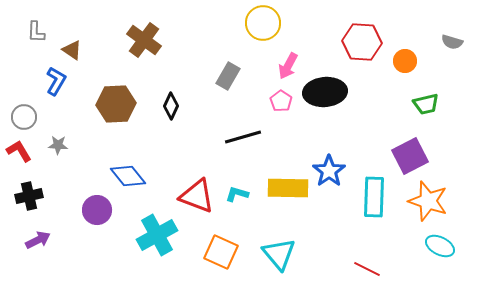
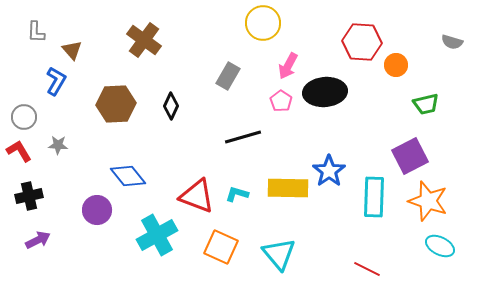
brown triangle: rotated 15 degrees clockwise
orange circle: moved 9 px left, 4 px down
orange square: moved 5 px up
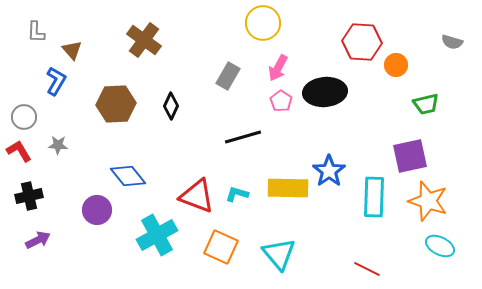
pink arrow: moved 10 px left, 2 px down
purple square: rotated 15 degrees clockwise
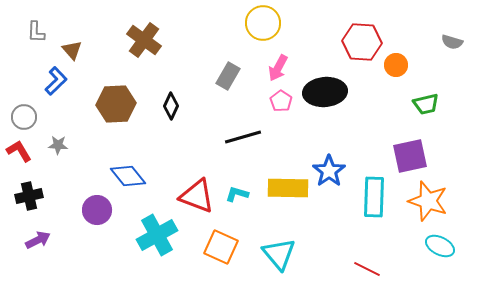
blue L-shape: rotated 16 degrees clockwise
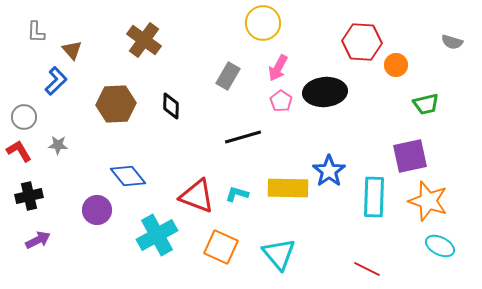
black diamond: rotated 24 degrees counterclockwise
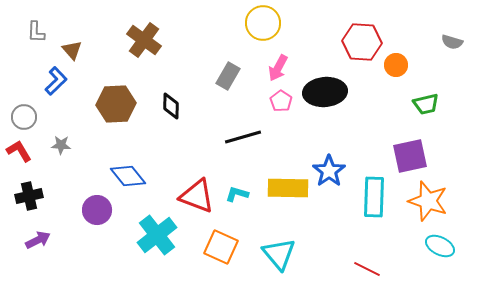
gray star: moved 3 px right
cyan cross: rotated 9 degrees counterclockwise
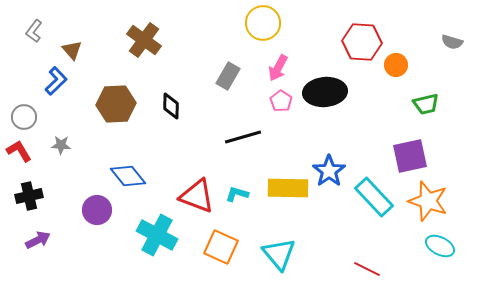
gray L-shape: moved 2 px left, 1 px up; rotated 35 degrees clockwise
cyan rectangle: rotated 45 degrees counterclockwise
cyan cross: rotated 24 degrees counterclockwise
